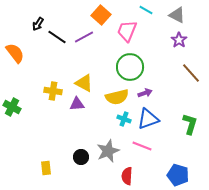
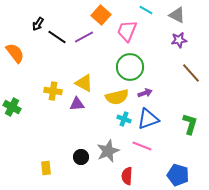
purple star: rotated 28 degrees clockwise
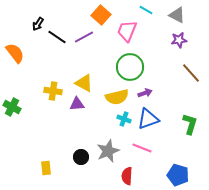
pink line: moved 2 px down
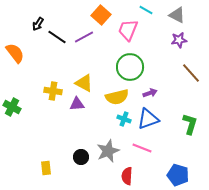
pink trapezoid: moved 1 px right, 1 px up
purple arrow: moved 5 px right
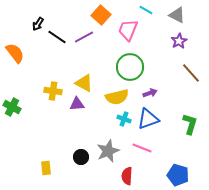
purple star: moved 1 px down; rotated 21 degrees counterclockwise
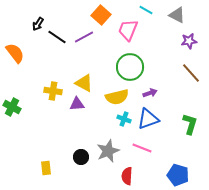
purple star: moved 10 px right; rotated 21 degrees clockwise
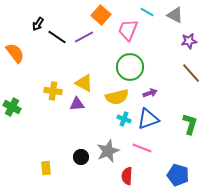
cyan line: moved 1 px right, 2 px down
gray triangle: moved 2 px left
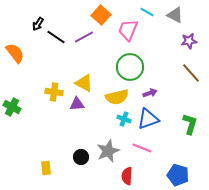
black line: moved 1 px left
yellow cross: moved 1 px right, 1 px down
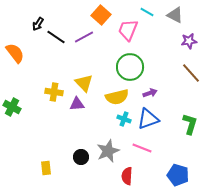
yellow triangle: rotated 18 degrees clockwise
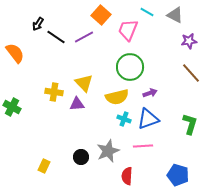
pink line: moved 1 px right, 2 px up; rotated 24 degrees counterclockwise
yellow rectangle: moved 2 px left, 2 px up; rotated 32 degrees clockwise
